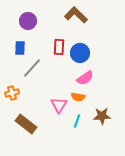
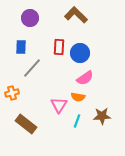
purple circle: moved 2 px right, 3 px up
blue rectangle: moved 1 px right, 1 px up
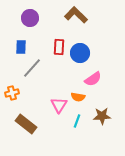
pink semicircle: moved 8 px right, 1 px down
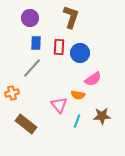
brown L-shape: moved 5 px left, 2 px down; rotated 65 degrees clockwise
blue rectangle: moved 15 px right, 4 px up
orange semicircle: moved 2 px up
pink triangle: rotated 12 degrees counterclockwise
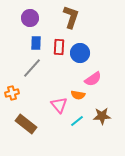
cyan line: rotated 32 degrees clockwise
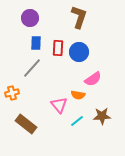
brown L-shape: moved 8 px right
red rectangle: moved 1 px left, 1 px down
blue circle: moved 1 px left, 1 px up
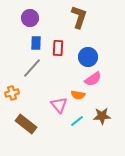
blue circle: moved 9 px right, 5 px down
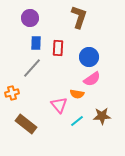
blue circle: moved 1 px right
pink semicircle: moved 1 px left
orange semicircle: moved 1 px left, 1 px up
